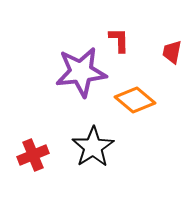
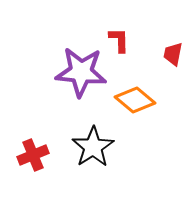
red trapezoid: moved 1 px right, 2 px down
purple star: rotated 12 degrees clockwise
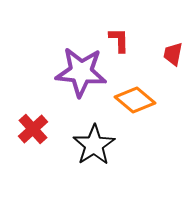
black star: moved 1 px right, 2 px up
red cross: moved 26 px up; rotated 20 degrees counterclockwise
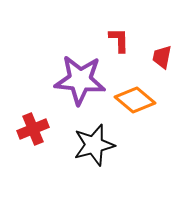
red trapezoid: moved 11 px left, 3 px down
purple star: moved 1 px left, 8 px down
red cross: rotated 20 degrees clockwise
black star: rotated 18 degrees clockwise
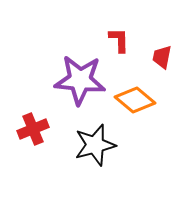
black star: moved 1 px right
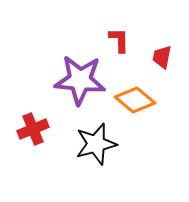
black star: moved 1 px right, 1 px up
